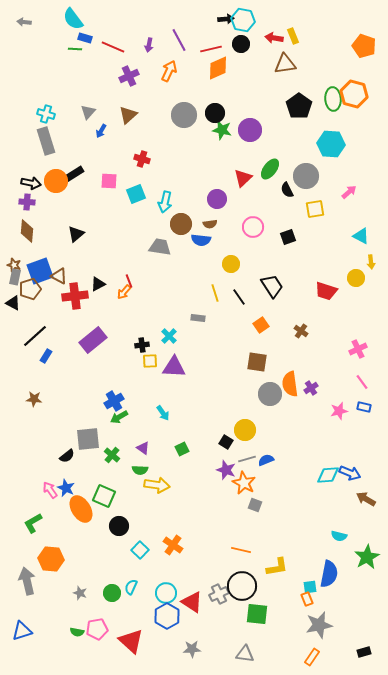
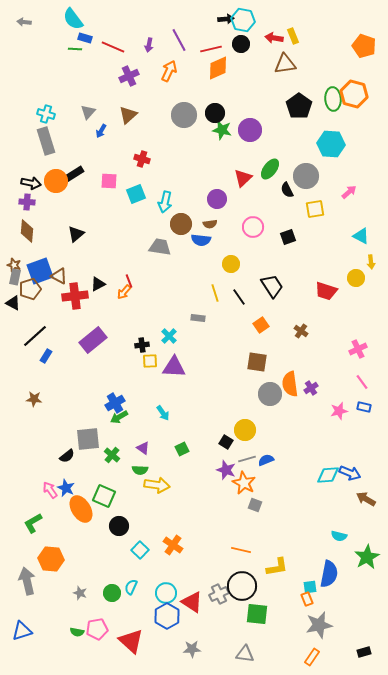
blue cross at (114, 401): moved 1 px right, 2 px down
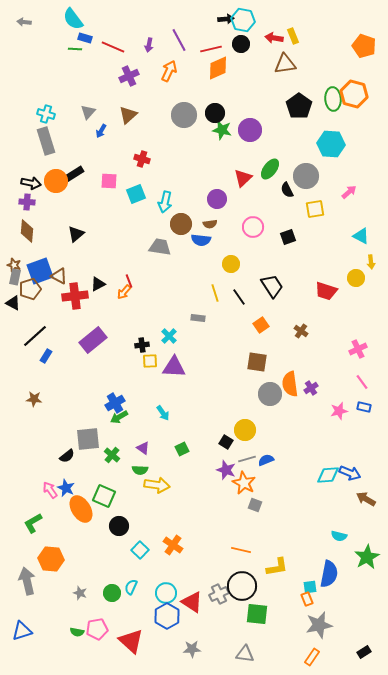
black rectangle at (364, 652): rotated 16 degrees counterclockwise
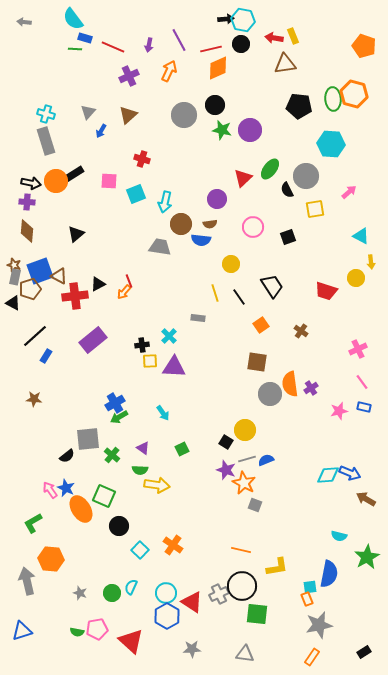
black pentagon at (299, 106): rotated 30 degrees counterclockwise
black circle at (215, 113): moved 8 px up
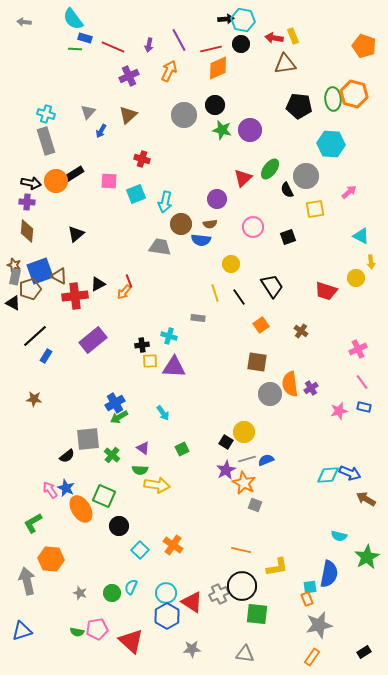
cyan cross at (169, 336): rotated 28 degrees counterclockwise
yellow circle at (245, 430): moved 1 px left, 2 px down
purple star at (226, 470): rotated 24 degrees clockwise
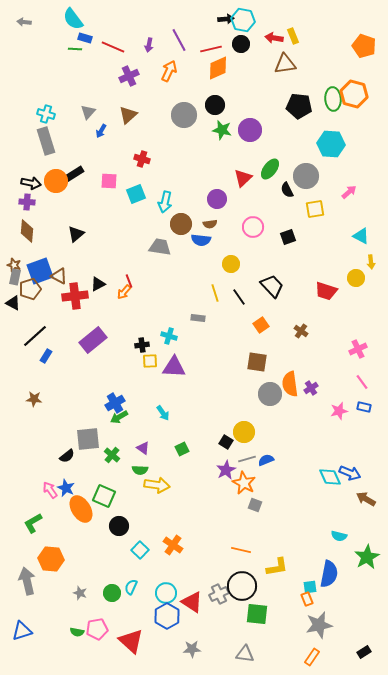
black trapezoid at (272, 286): rotated 10 degrees counterclockwise
cyan diamond at (328, 475): moved 2 px right, 2 px down; rotated 70 degrees clockwise
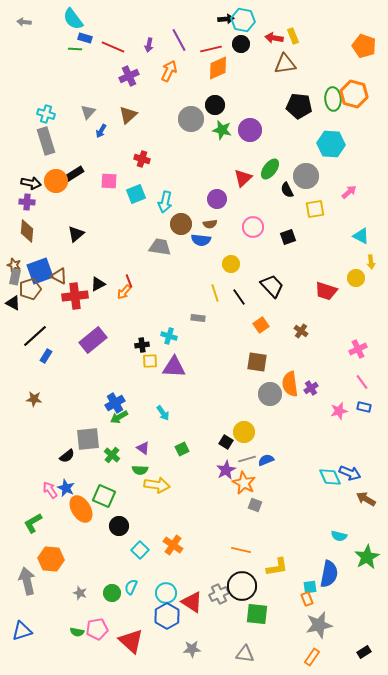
gray circle at (184, 115): moved 7 px right, 4 px down
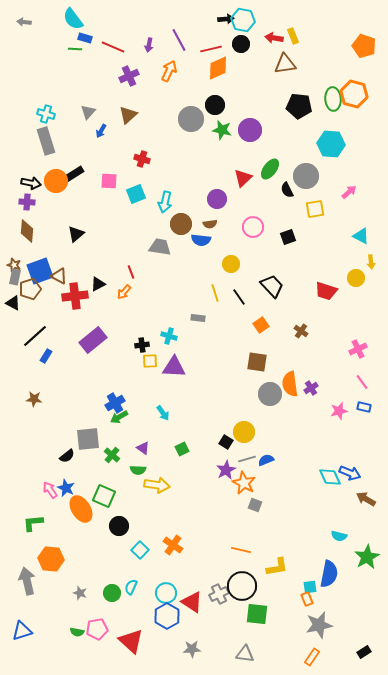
red line at (129, 281): moved 2 px right, 9 px up
green semicircle at (140, 470): moved 2 px left
green L-shape at (33, 523): rotated 25 degrees clockwise
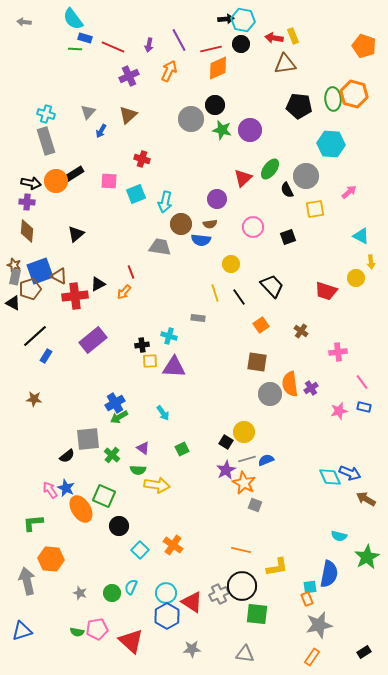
pink cross at (358, 349): moved 20 px left, 3 px down; rotated 18 degrees clockwise
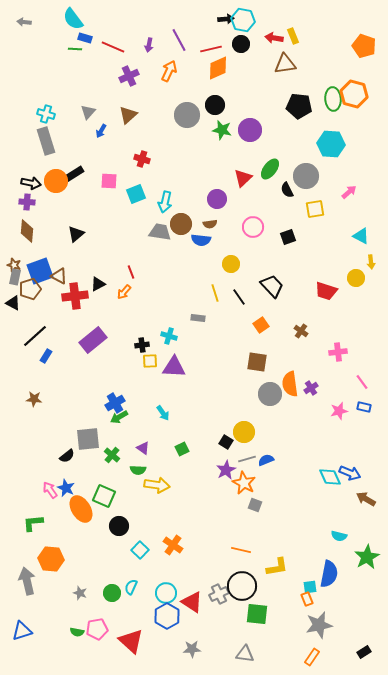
gray circle at (191, 119): moved 4 px left, 4 px up
gray trapezoid at (160, 247): moved 15 px up
